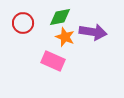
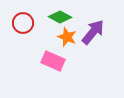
green diamond: rotated 40 degrees clockwise
purple arrow: rotated 60 degrees counterclockwise
orange star: moved 2 px right
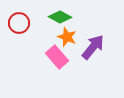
red circle: moved 4 px left
purple arrow: moved 15 px down
pink rectangle: moved 4 px right, 4 px up; rotated 25 degrees clockwise
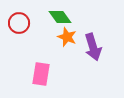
green diamond: rotated 25 degrees clockwise
purple arrow: rotated 124 degrees clockwise
pink rectangle: moved 16 px left, 17 px down; rotated 50 degrees clockwise
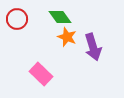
red circle: moved 2 px left, 4 px up
pink rectangle: rotated 55 degrees counterclockwise
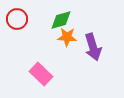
green diamond: moved 1 px right, 3 px down; rotated 70 degrees counterclockwise
orange star: rotated 18 degrees counterclockwise
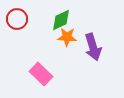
green diamond: rotated 10 degrees counterclockwise
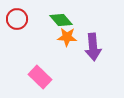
green diamond: rotated 75 degrees clockwise
purple arrow: rotated 12 degrees clockwise
pink rectangle: moved 1 px left, 3 px down
